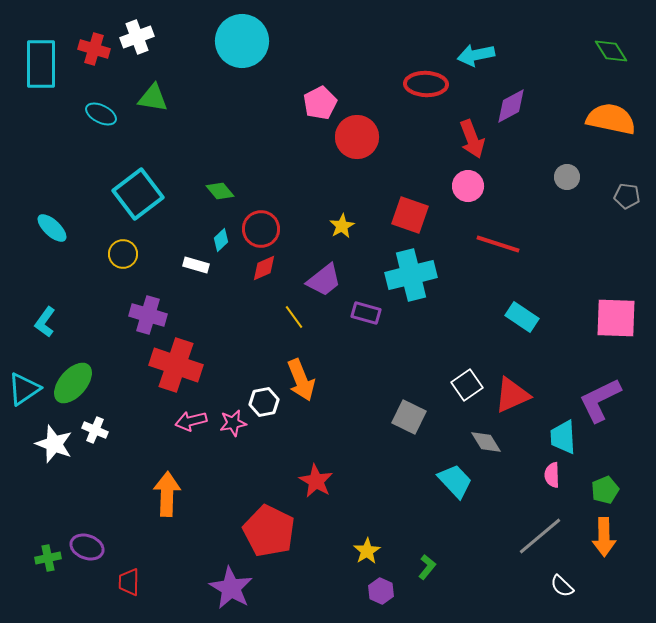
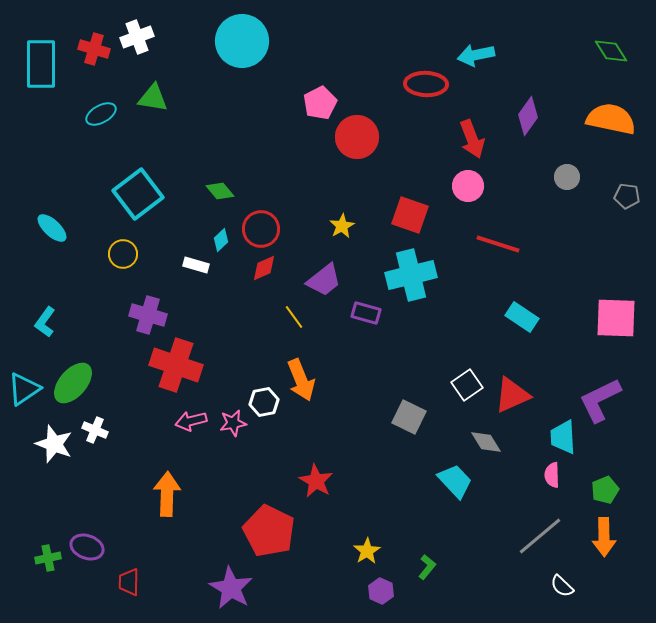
purple diamond at (511, 106): moved 17 px right, 10 px down; rotated 27 degrees counterclockwise
cyan ellipse at (101, 114): rotated 56 degrees counterclockwise
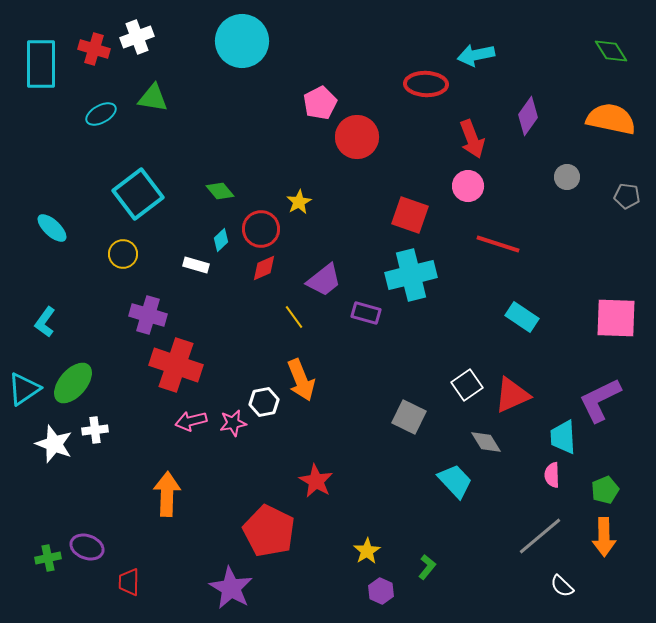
yellow star at (342, 226): moved 43 px left, 24 px up
white cross at (95, 430): rotated 30 degrees counterclockwise
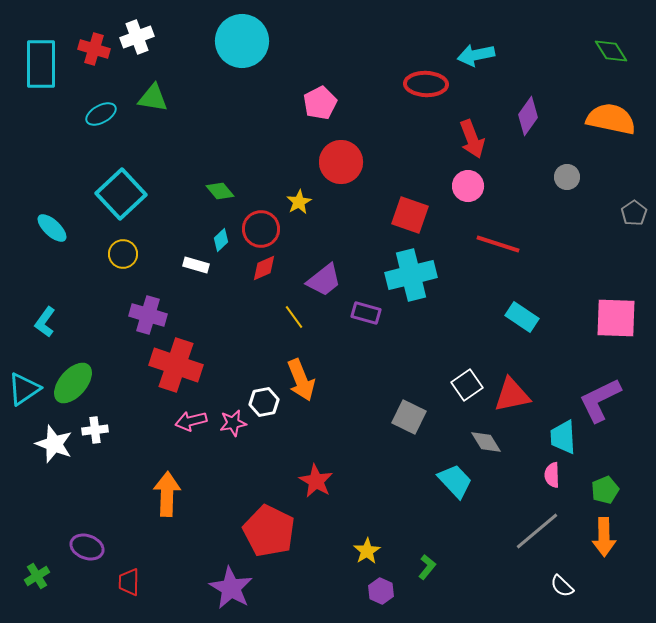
red circle at (357, 137): moved 16 px left, 25 px down
cyan square at (138, 194): moved 17 px left; rotated 6 degrees counterclockwise
gray pentagon at (627, 196): moved 7 px right, 17 px down; rotated 30 degrees clockwise
red triangle at (512, 395): rotated 12 degrees clockwise
gray line at (540, 536): moved 3 px left, 5 px up
green cross at (48, 558): moved 11 px left, 18 px down; rotated 20 degrees counterclockwise
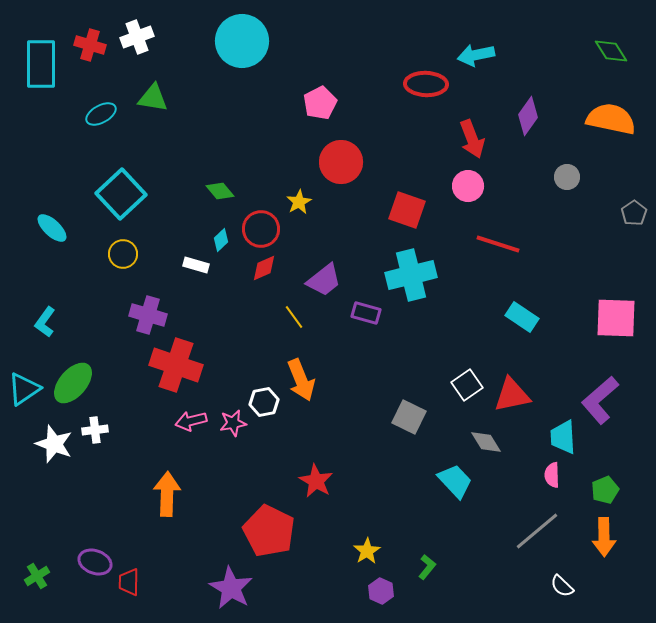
red cross at (94, 49): moved 4 px left, 4 px up
red square at (410, 215): moved 3 px left, 5 px up
purple L-shape at (600, 400): rotated 15 degrees counterclockwise
purple ellipse at (87, 547): moved 8 px right, 15 px down
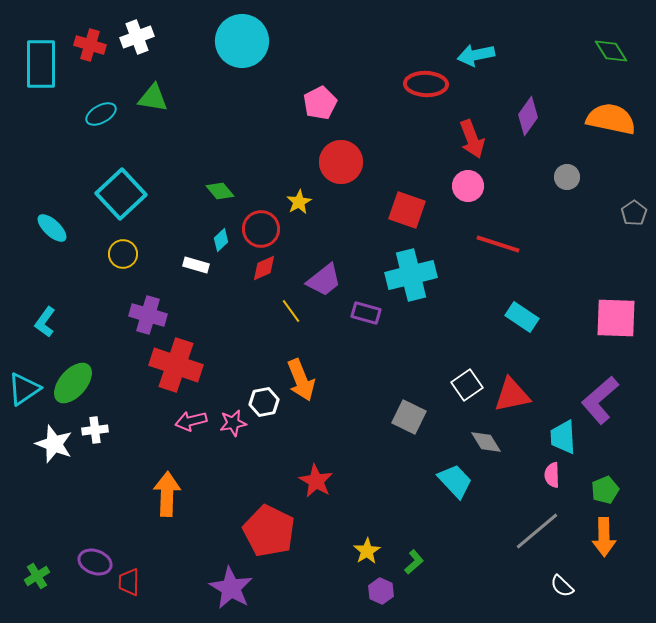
yellow line at (294, 317): moved 3 px left, 6 px up
green L-shape at (427, 567): moved 13 px left, 5 px up; rotated 10 degrees clockwise
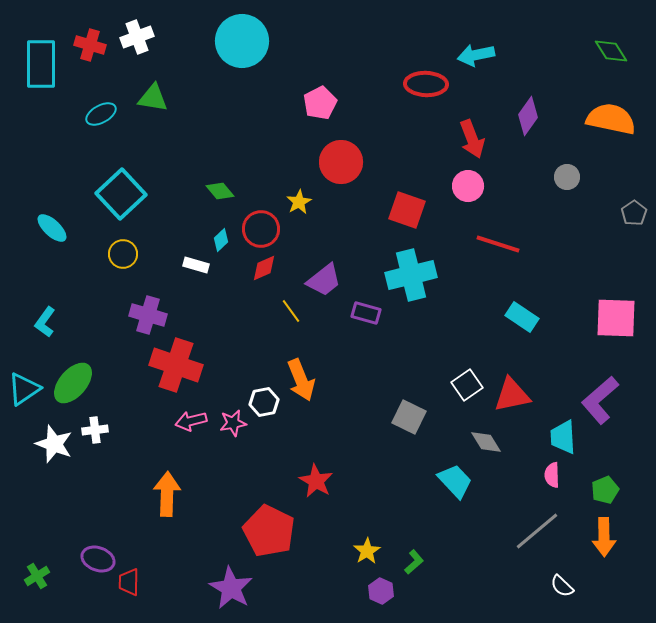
purple ellipse at (95, 562): moved 3 px right, 3 px up
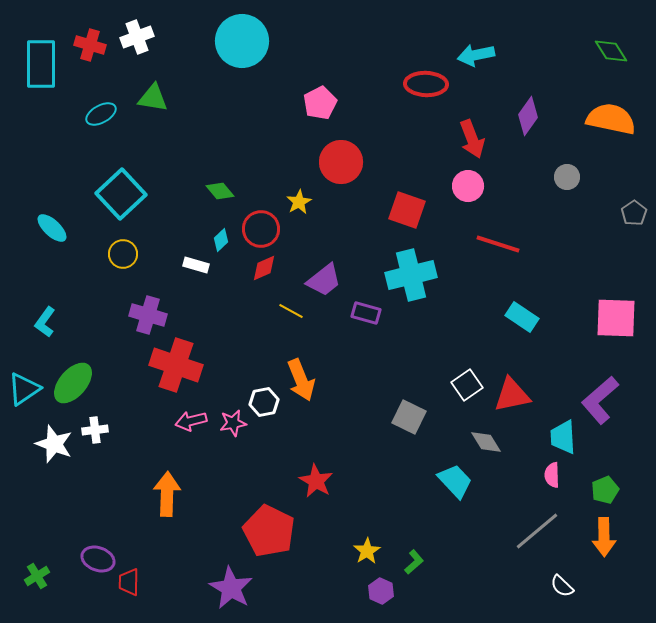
yellow line at (291, 311): rotated 25 degrees counterclockwise
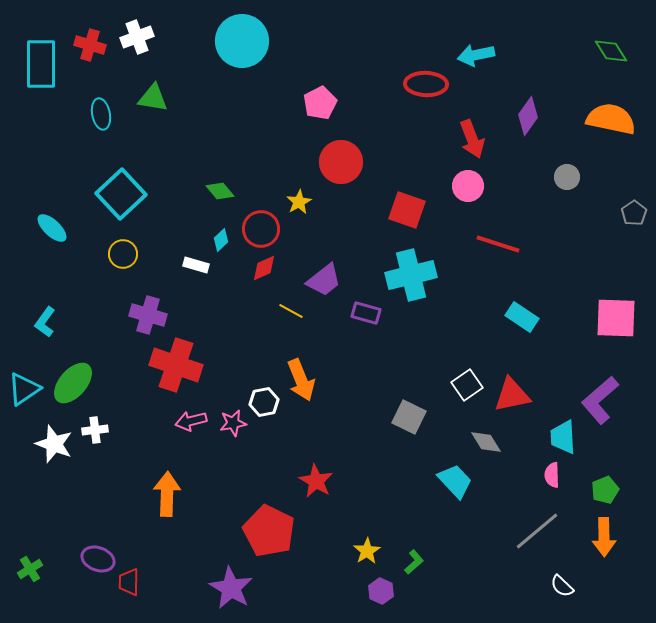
cyan ellipse at (101, 114): rotated 72 degrees counterclockwise
green cross at (37, 576): moved 7 px left, 7 px up
